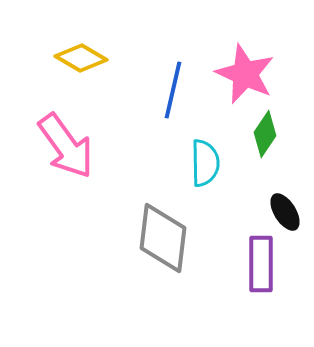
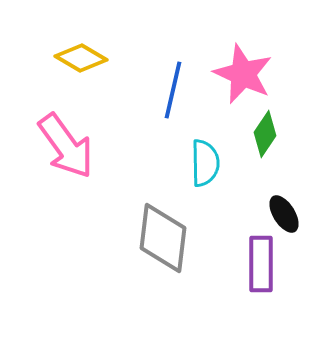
pink star: moved 2 px left
black ellipse: moved 1 px left, 2 px down
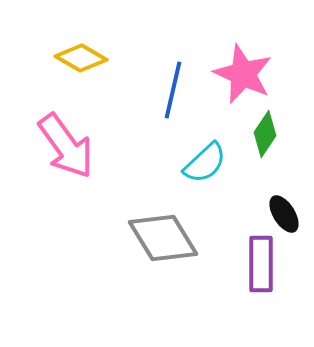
cyan semicircle: rotated 48 degrees clockwise
gray diamond: rotated 38 degrees counterclockwise
